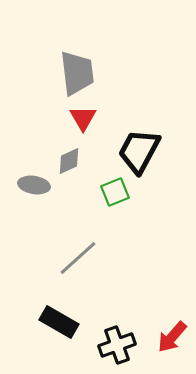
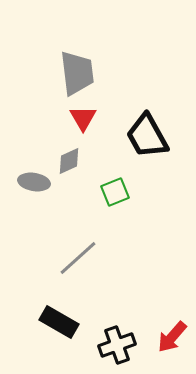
black trapezoid: moved 8 px right, 15 px up; rotated 57 degrees counterclockwise
gray ellipse: moved 3 px up
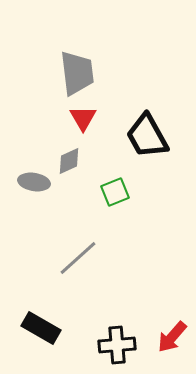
black rectangle: moved 18 px left, 6 px down
black cross: rotated 15 degrees clockwise
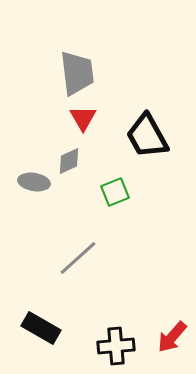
black cross: moved 1 px left, 1 px down
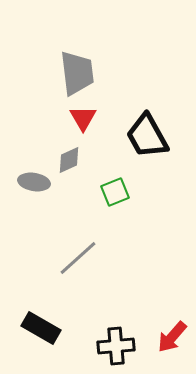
gray diamond: moved 1 px up
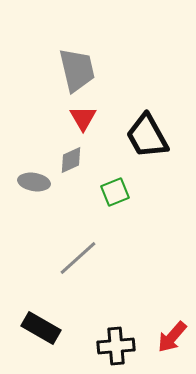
gray trapezoid: moved 3 px up; rotated 6 degrees counterclockwise
gray diamond: moved 2 px right
